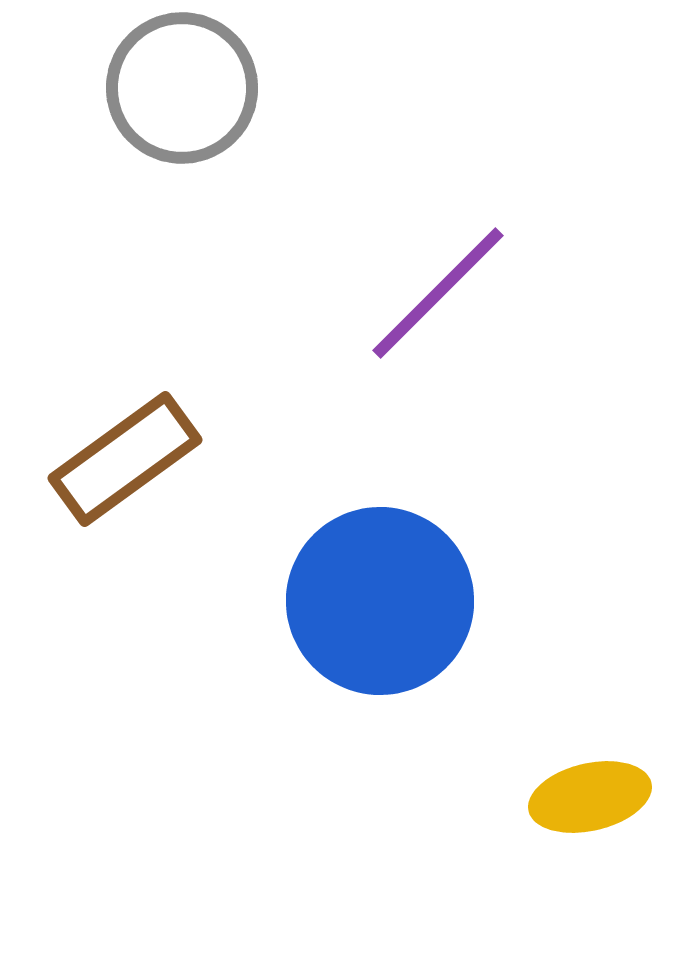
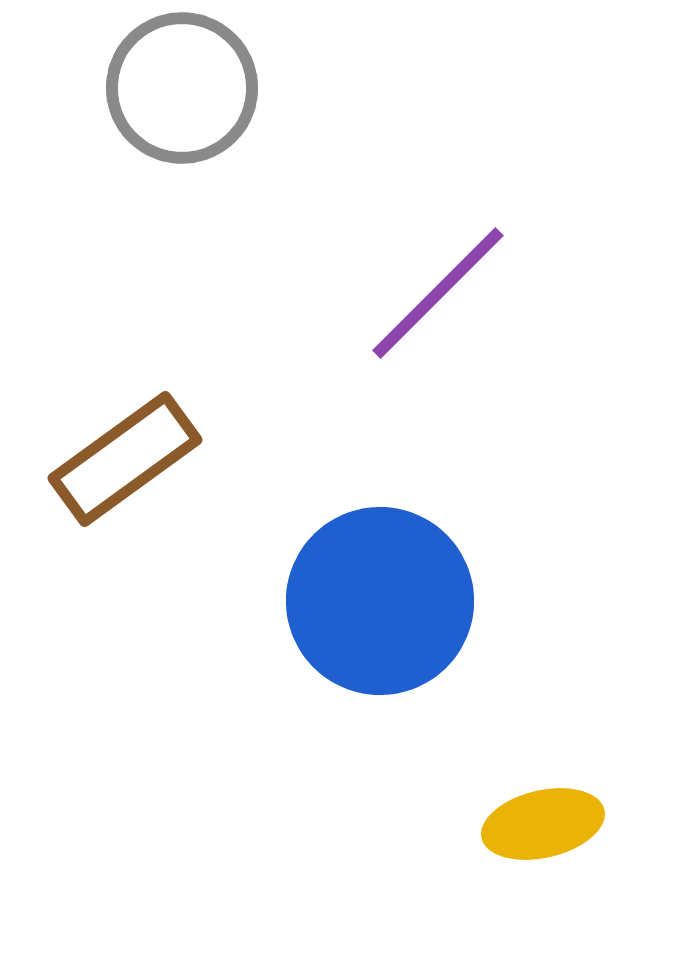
yellow ellipse: moved 47 px left, 27 px down
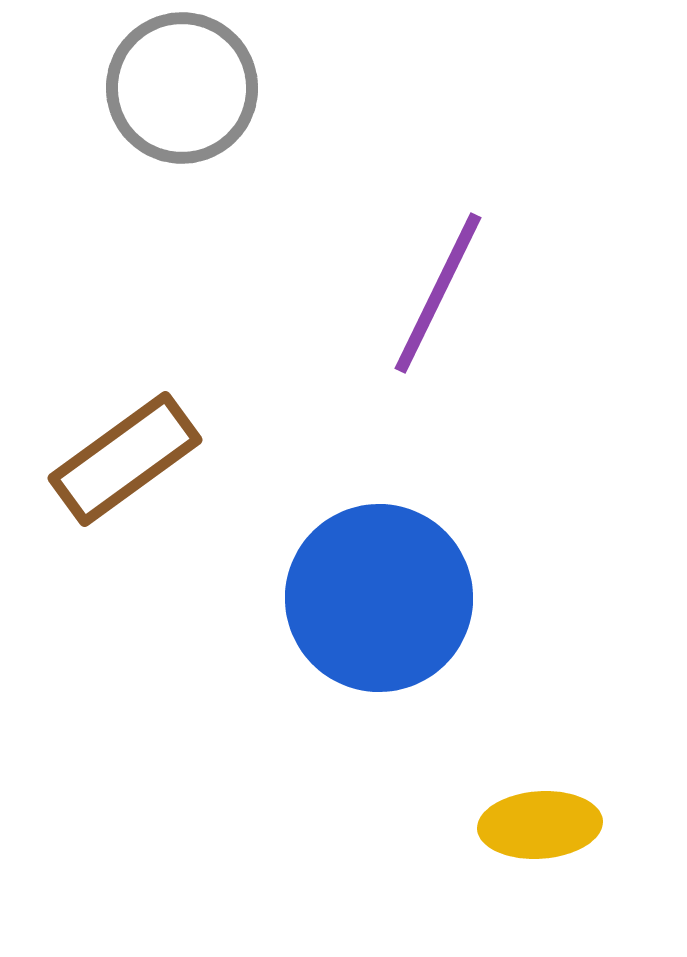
purple line: rotated 19 degrees counterclockwise
blue circle: moved 1 px left, 3 px up
yellow ellipse: moved 3 px left, 1 px down; rotated 9 degrees clockwise
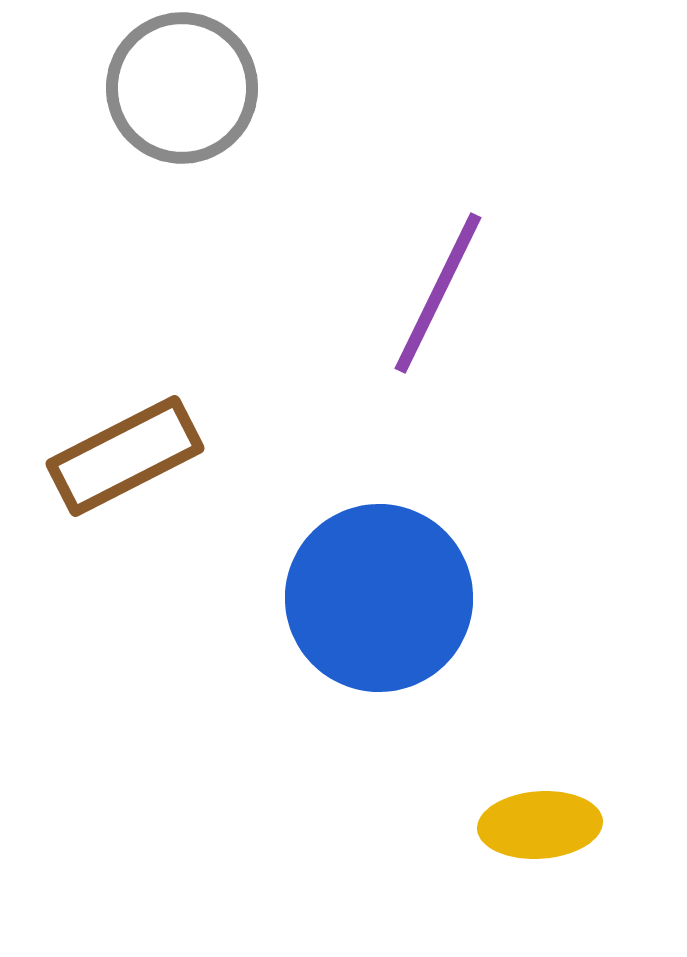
brown rectangle: moved 3 px up; rotated 9 degrees clockwise
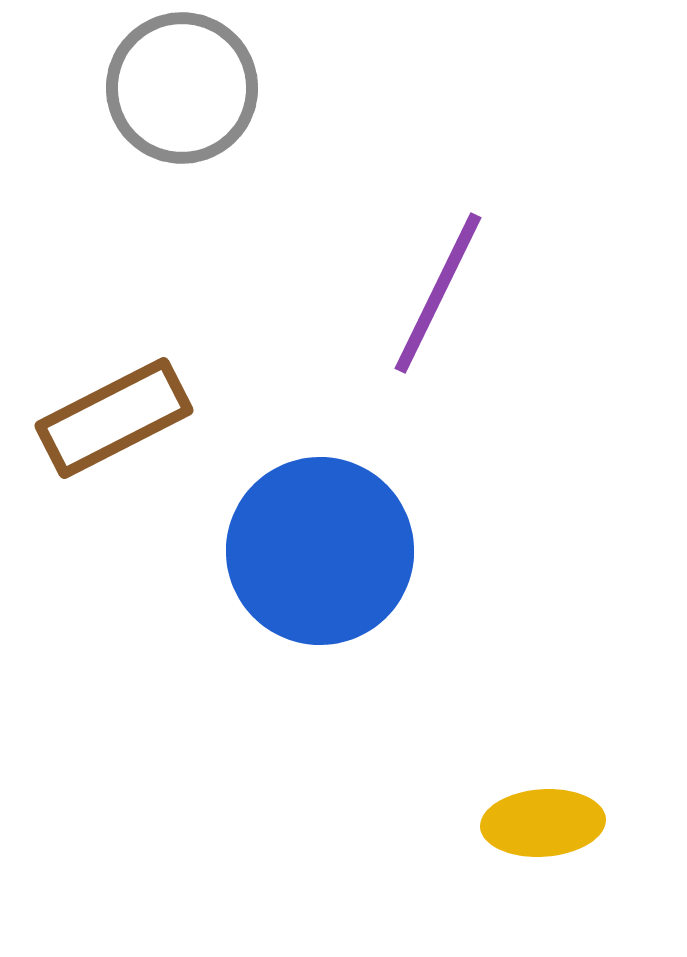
brown rectangle: moved 11 px left, 38 px up
blue circle: moved 59 px left, 47 px up
yellow ellipse: moved 3 px right, 2 px up
